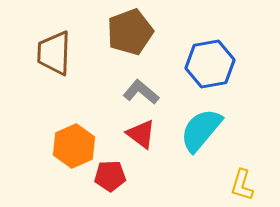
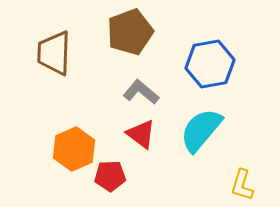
orange hexagon: moved 3 px down
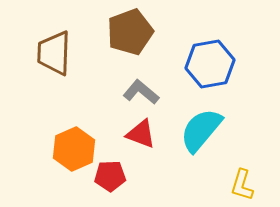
red triangle: rotated 16 degrees counterclockwise
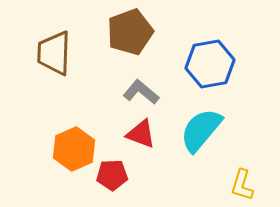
red pentagon: moved 2 px right, 1 px up
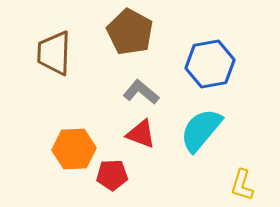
brown pentagon: rotated 24 degrees counterclockwise
orange hexagon: rotated 21 degrees clockwise
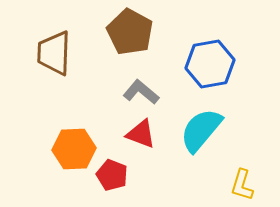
red pentagon: rotated 24 degrees clockwise
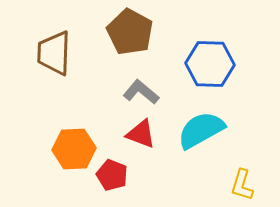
blue hexagon: rotated 12 degrees clockwise
cyan semicircle: rotated 21 degrees clockwise
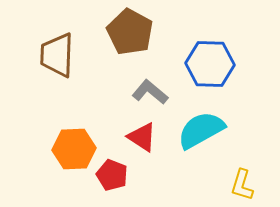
brown trapezoid: moved 3 px right, 2 px down
gray L-shape: moved 9 px right
red triangle: moved 1 px right, 3 px down; rotated 12 degrees clockwise
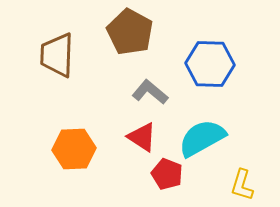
cyan semicircle: moved 1 px right, 8 px down
red pentagon: moved 55 px right, 1 px up
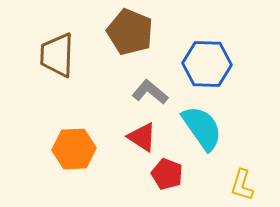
brown pentagon: rotated 6 degrees counterclockwise
blue hexagon: moved 3 px left
cyan semicircle: moved 10 px up; rotated 84 degrees clockwise
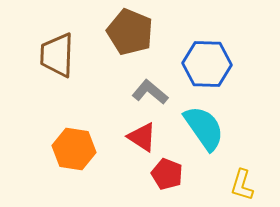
cyan semicircle: moved 2 px right
orange hexagon: rotated 12 degrees clockwise
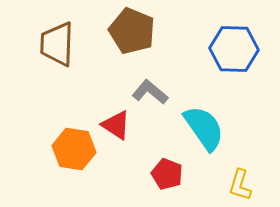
brown pentagon: moved 2 px right, 1 px up
brown trapezoid: moved 11 px up
blue hexagon: moved 27 px right, 15 px up
red triangle: moved 26 px left, 12 px up
yellow L-shape: moved 2 px left
